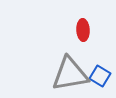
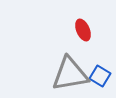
red ellipse: rotated 20 degrees counterclockwise
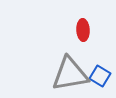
red ellipse: rotated 20 degrees clockwise
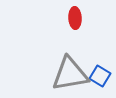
red ellipse: moved 8 px left, 12 px up
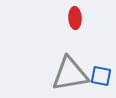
blue square: moved 1 px right; rotated 20 degrees counterclockwise
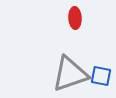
gray triangle: rotated 9 degrees counterclockwise
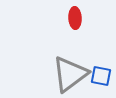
gray triangle: rotated 18 degrees counterclockwise
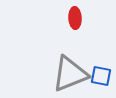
gray triangle: rotated 15 degrees clockwise
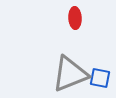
blue square: moved 1 px left, 2 px down
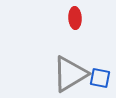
gray triangle: rotated 9 degrees counterclockwise
